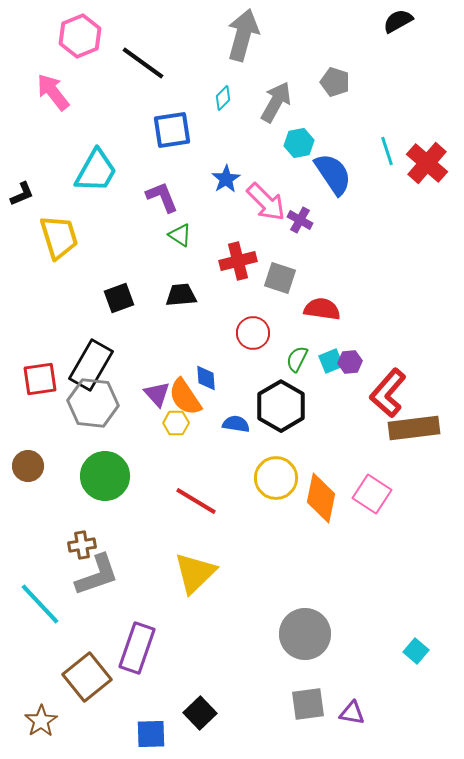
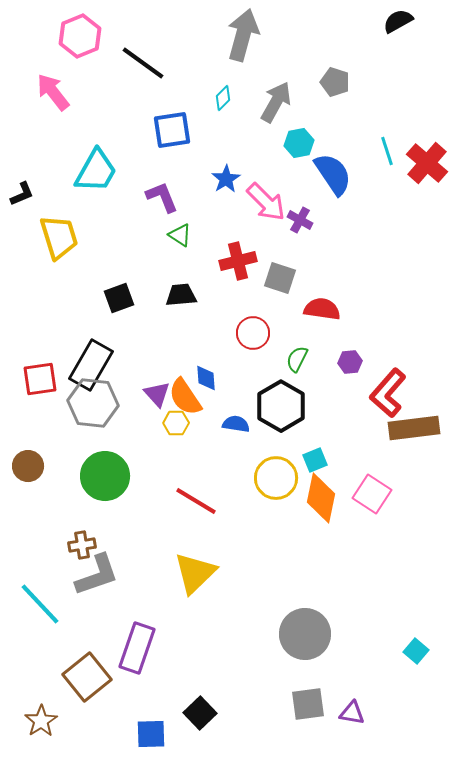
cyan square at (331, 361): moved 16 px left, 99 px down
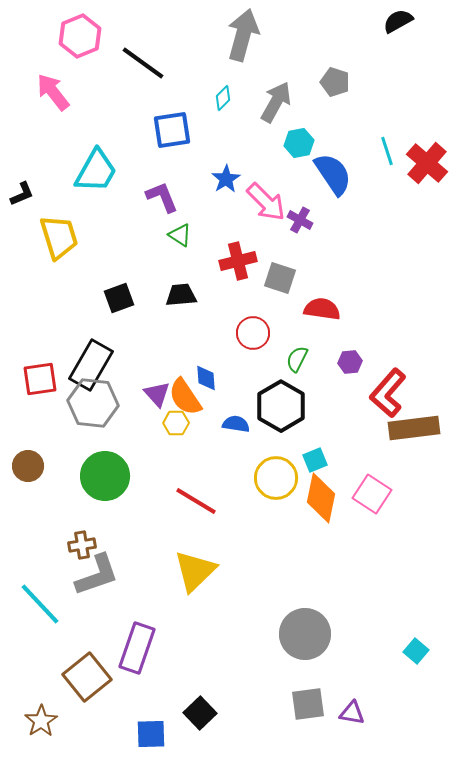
yellow triangle at (195, 573): moved 2 px up
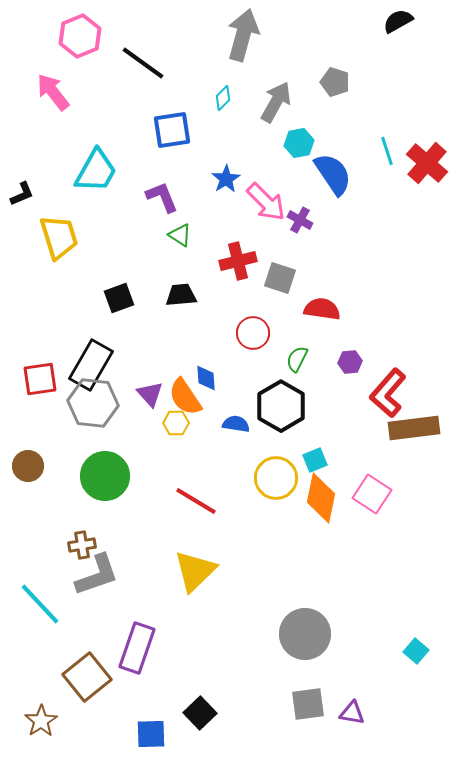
purple triangle at (157, 394): moved 7 px left
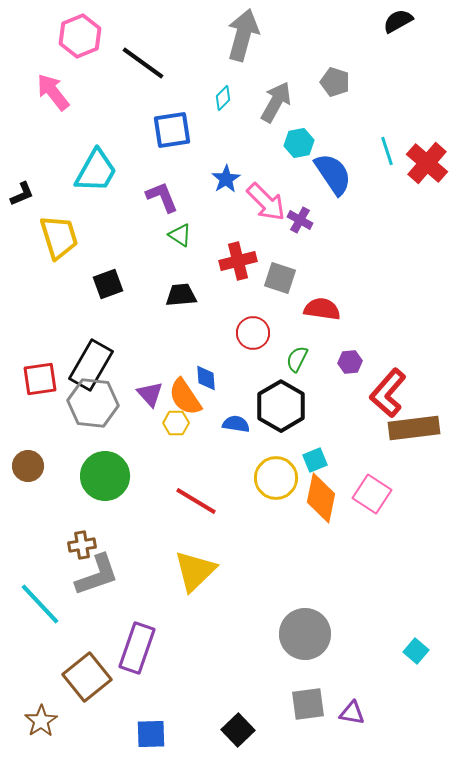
black square at (119, 298): moved 11 px left, 14 px up
black square at (200, 713): moved 38 px right, 17 px down
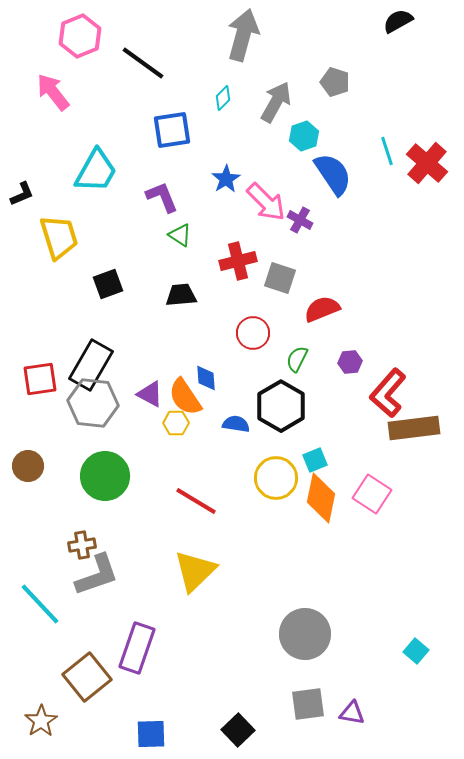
cyan hexagon at (299, 143): moved 5 px right, 7 px up; rotated 8 degrees counterclockwise
red semicircle at (322, 309): rotated 30 degrees counterclockwise
purple triangle at (150, 394): rotated 20 degrees counterclockwise
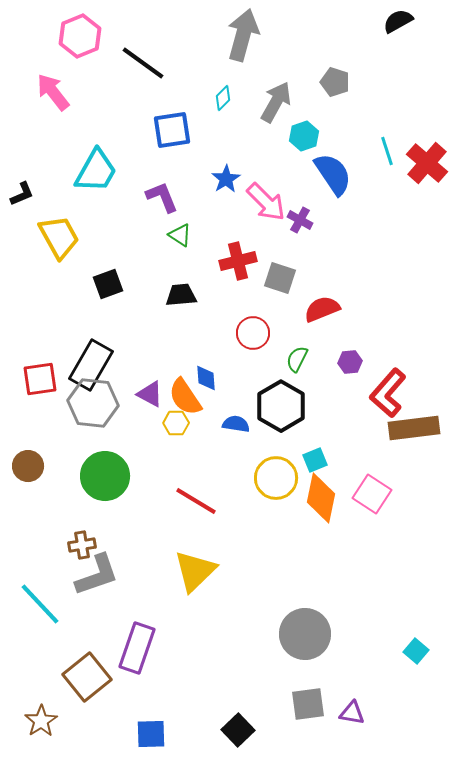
yellow trapezoid at (59, 237): rotated 12 degrees counterclockwise
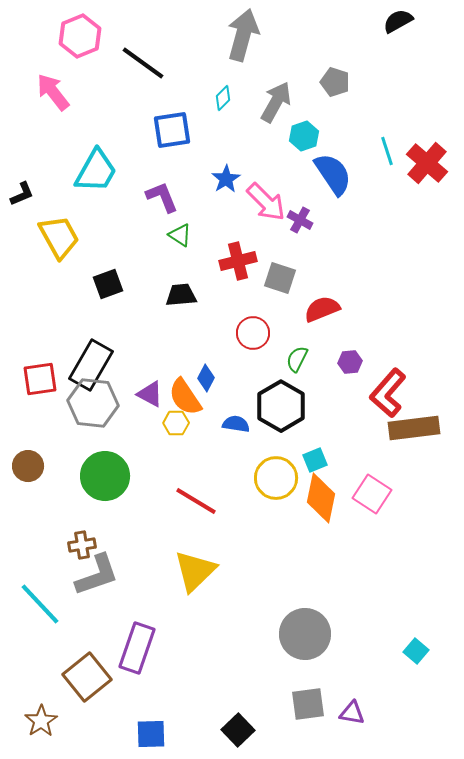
blue diamond at (206, 378): rotated 32 degrees clockwise
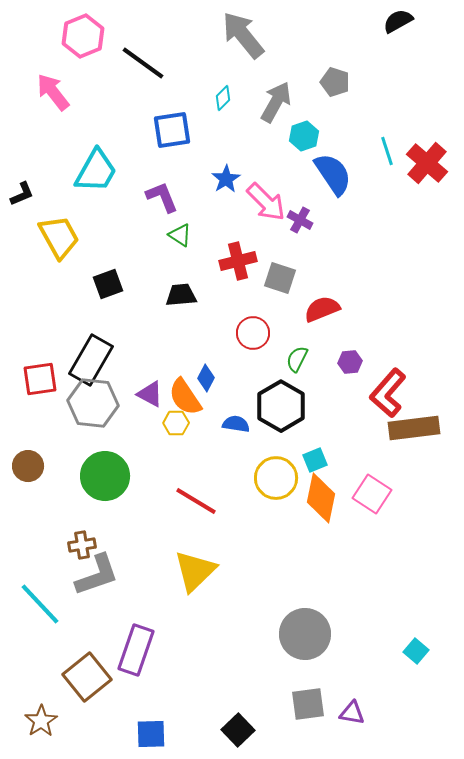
gray arrow at (243, 35): rotated 54 degrees counterclockwise
pink hexagon at (80, 36): moved 3 px right
black rectangle at (91, 365): moved 5 px up
purple rectangle at (137, 648): moved 1 px left, 2 px down
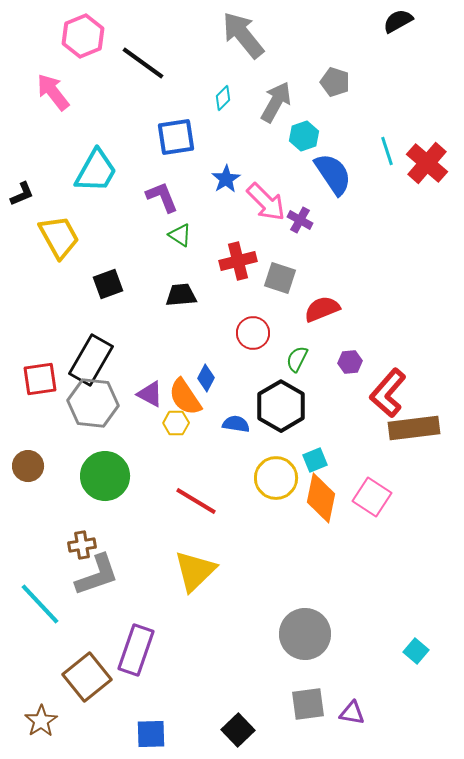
blue square at (172, 130): moved 4 px right, 7 px down
pink square at (372, 494): moved 3 px down
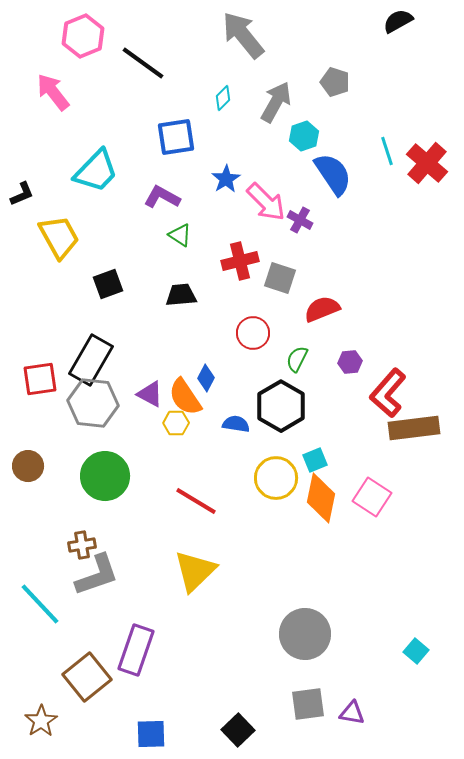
cyan trapezoid at (96, 171): rotated 15 degrees clockwise
purple L-shape at (162, 197): rotated 39 degrees counterclockwise
red cross at (238, 261): moved 2 px right
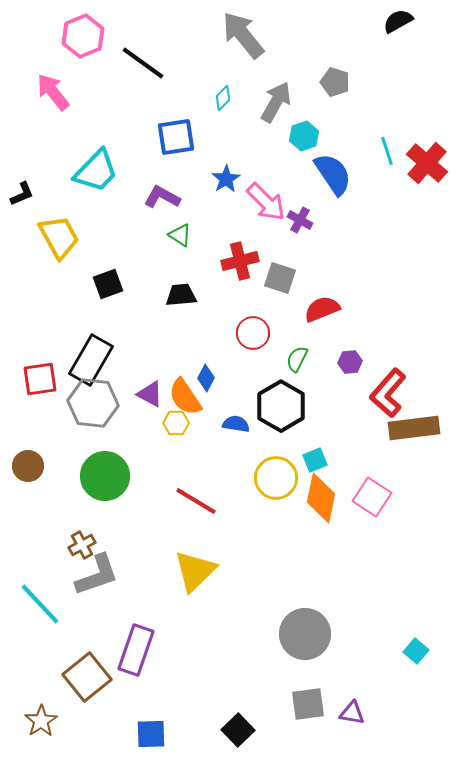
brown cross at (82, 545): rotated 20 degrees counterclockwise
